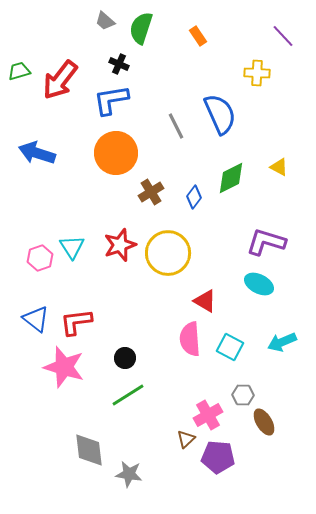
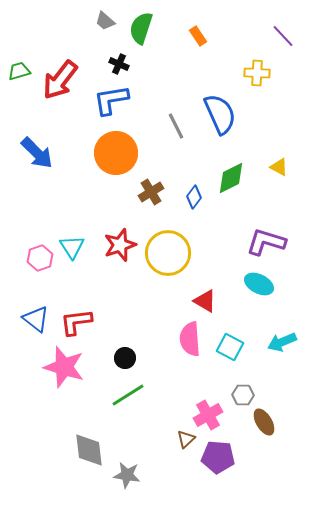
blue arrow: rotated 153 degrees counterclockwise
gray star: moved 2 px left, 1 px down
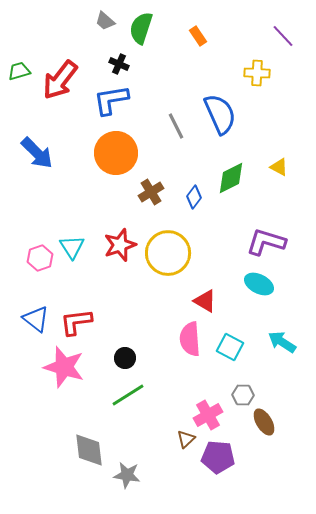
cyan arrow: rotated 56 degrees clockwise
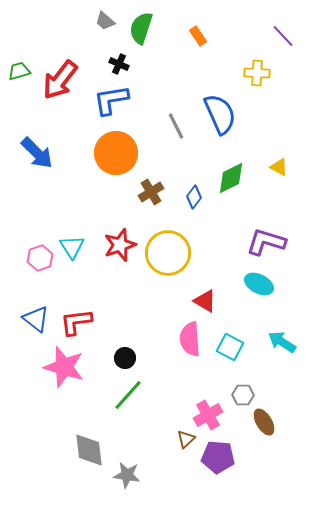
green line: rotated 16 degrees counterclockwise
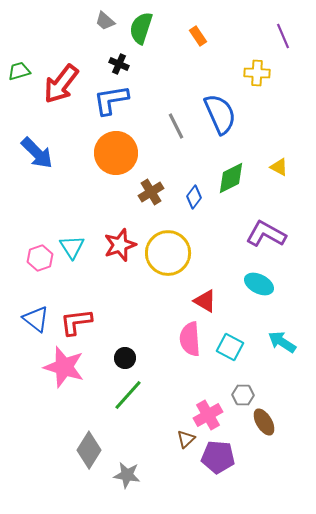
purple line: rotated 20 degrees clockwise
red arrow: moved 1 px right, 4 px down
purple L-shape: moved 8 px up; rotated 12 degrees clockwise
gray diamond: rotated 39 degrees clockwise
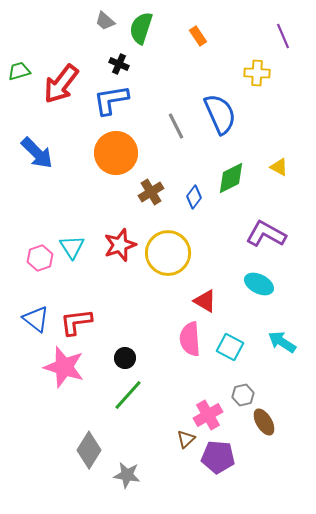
gray hexagon: rotated 15 degrees counterclockwise
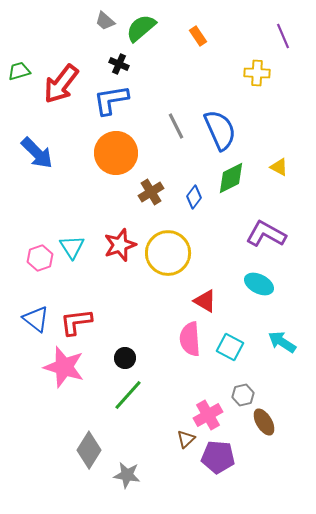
green semicircle: rotated 32 degrees clockwise
blue semicircle: moved 16 px down
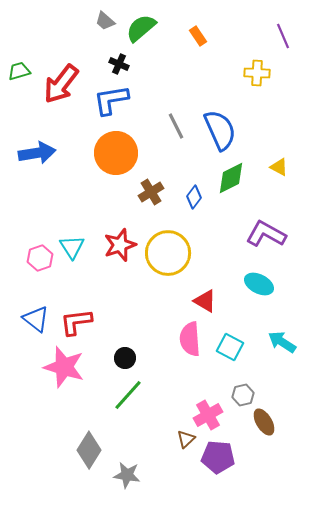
blue arrow: rotated 54 degrees counterclockwise
